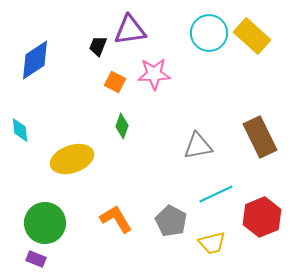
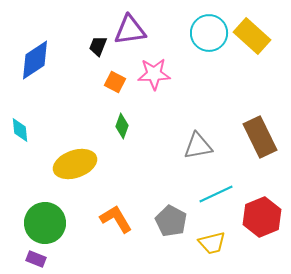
yellow ellipse: moved 3 px right, 5 px down
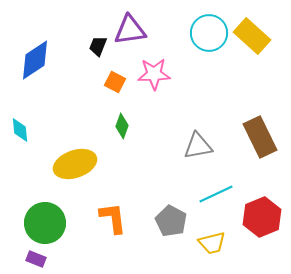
orange L-shape: moved 3 px left, 1 px up; rotated 24 degrees clockwise
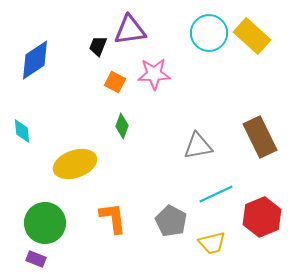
cyan diamond: moved 2 px right, 1 px down
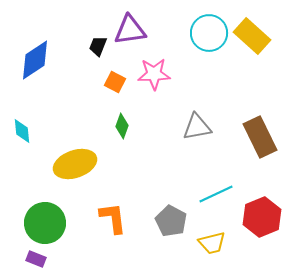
gray triangle: moved 1 px left, 19 px up
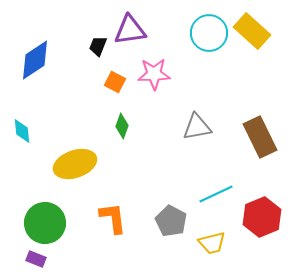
yellow rectangle: moved 5 px up
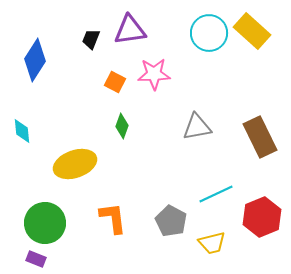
black trapezoid: moved 7 px left, 7 px up
blue diamond: rotated 24 degrees counterclockwise
